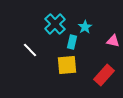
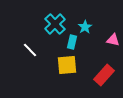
pink triangle: moved 1 px up
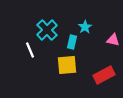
cyan cross: moved 8 px left, 6 px down
white line: rotated 21 degrees clockwise
red rectangle: rotated 20 degrees clockwise
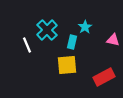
white line: moved 3 px left, 5 px up
red rectangle: moved 2 px down
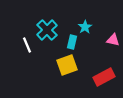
yellow square: rotated 15 degrees counterclockwise
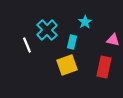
cyan star: moved 5 px up
red rectangle: moved 10 px up; rotated 50 degrees counterclockwise
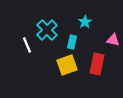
red rectangle: moved 7 px left, 3 px up
